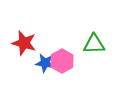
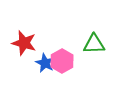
blue star: rotated 18 degrees clockwise
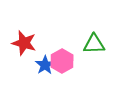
blue star: moved 2 px down; rotated 12 degrees clockwise
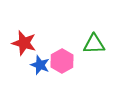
blue star: moved 5 px left; rotated 18 degrees counterclockwise
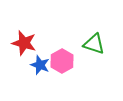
green triangle: rotated 20 degrees clockwise
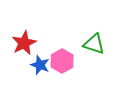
red star: rotated 30 degrees clockwise
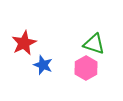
pink hexagon: moved 24 px right, 7 px down
blue star: moved 3 px right
